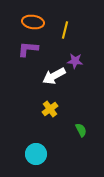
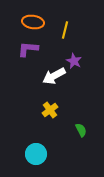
purple star: moved 1 px left; rotated 21 degrees clockwise
yellow cross: moved 1 px down
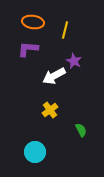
cyan circle: moved 1 px left, 2 px up
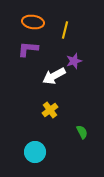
purple star: rotated 28 degrees clockwise
green semicircle: moved 1 px right, 2 px down
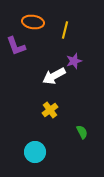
purple L-shape: moved 12 px left, 3 px up; rotated 115 degrees counterclockwise
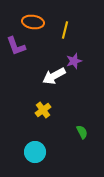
yellow cross: moved 7 px left
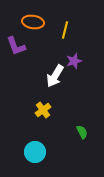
white arrow: moved 1 px right; rotated 30 degrees counterclockwise
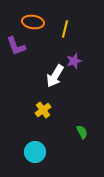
yellow line: moved 1 px up
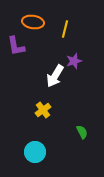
purple L-shape: rotated 10 degrees clockwise
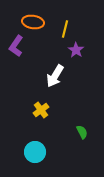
purple L-shape: rotated 45 degrees clockwise
purple star: moved 2 px right, 11 px up; rotated 21 degrees counterclockwise
yellow cross: moved 2 px left
